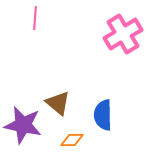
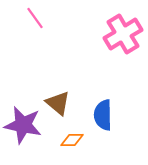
pink line: rotated 40 degrees counterclockwise
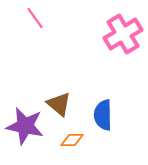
brown triangle: moved 1 px right, 1 px down
purple star: moved 2 px right, 1 px down
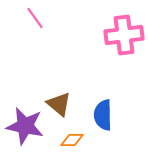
pink cross: moved 1 px right, 1 px down; rotated 24 degrees clockwise
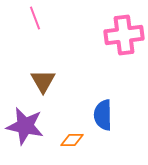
pink line: rotated 15 degrees clockwise
brown triangle: moved 16 px left, 23 px up; rotated 20 degrees clockwise
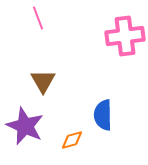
pink line: moved 3 px right
pink cross: moved 1 px right, 1 px down
purple star: rotated 12 degrees clockwise
orange diamond: rotated 15 degrees counterclockwise
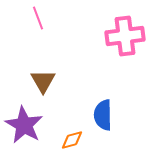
purple star: moved 1 px left, 1 px up; rotated 6 degrees clockwise
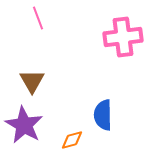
pink cross: moved 2 px left, 1 px down
brown triangle: moved 11 px left
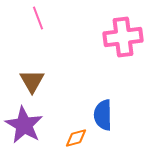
orange diamond: moved 4 px right, 2 px up
